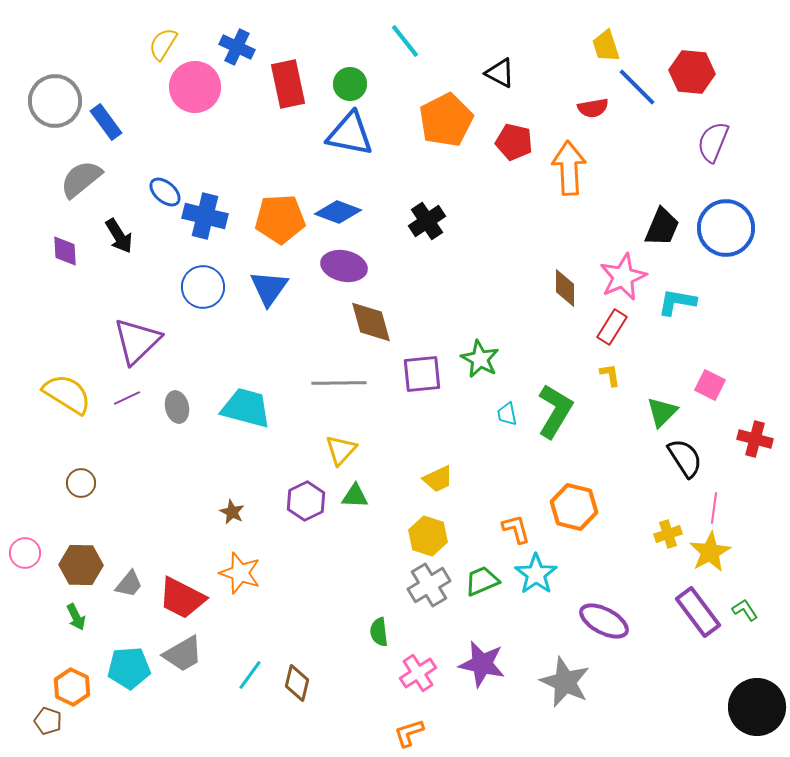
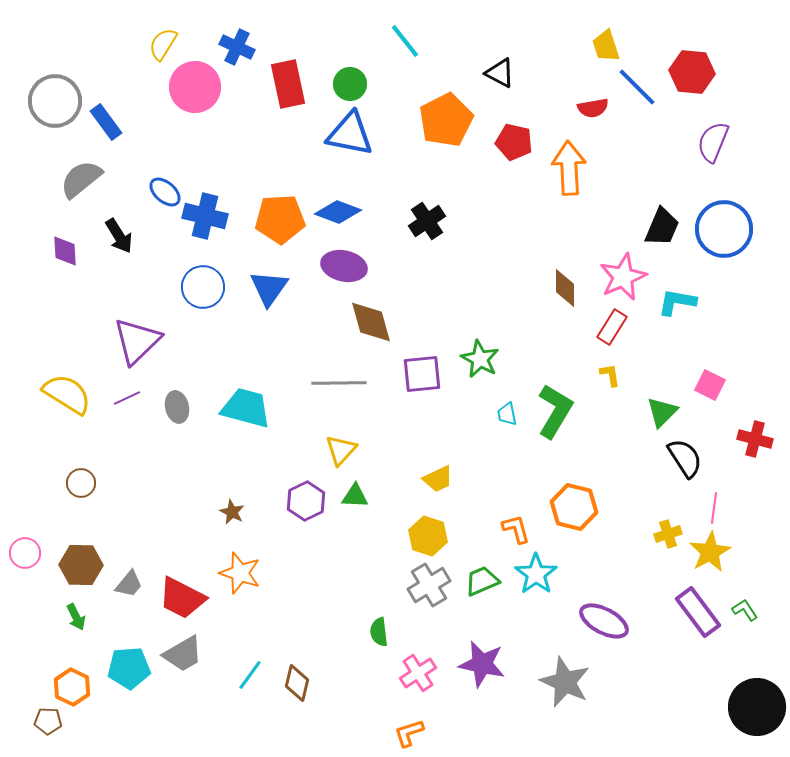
blue circle at (726, 228): moved 2 px left, 1 px down
brown pentagon at (48, 721): rotated 16 degrees counterclockwise
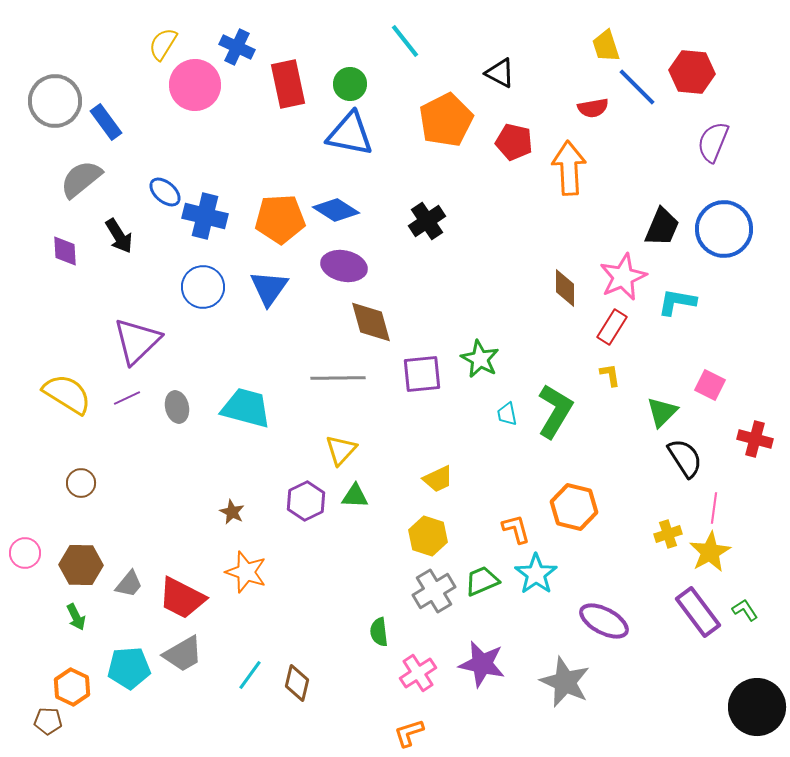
pink circle at (195, 87): moved 2 px up
blue diamond at (338, 212): moved 2 px left, 2 px up; rotated 12 degrees clockwise
gray line at (339, 383): moved 1 px left, 5 px up
orange star at (240, 573): moved 6 px right, 1 px up
gray cross at (429, 585): moved 5 px right, 6 px down
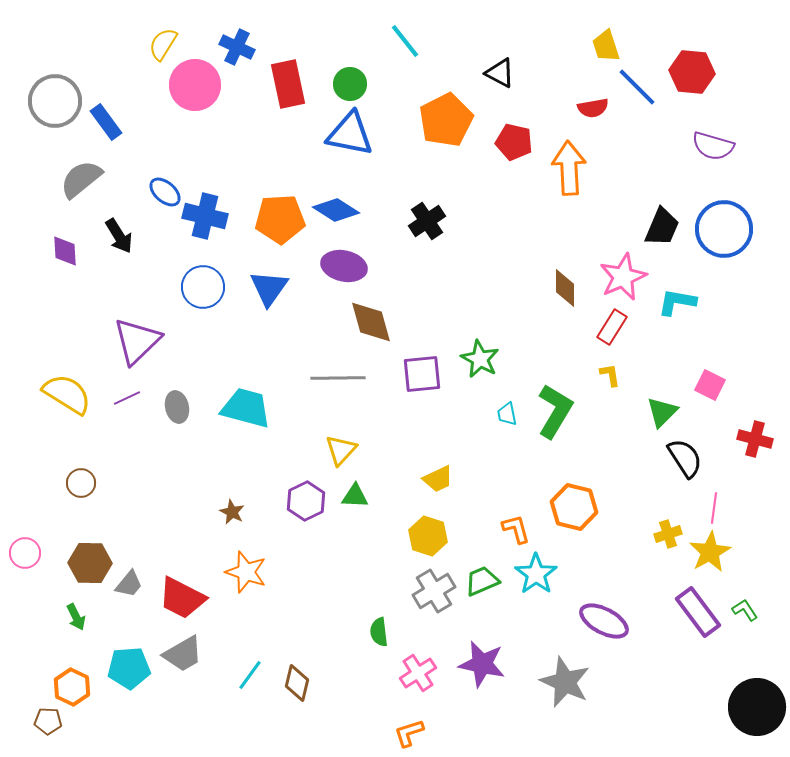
purple semicircle at (713, 142): moved 4 px down; rotated 96 degrees counterclockwise
brown hexagon at (81, 565): moved 9 px right, 2 px up
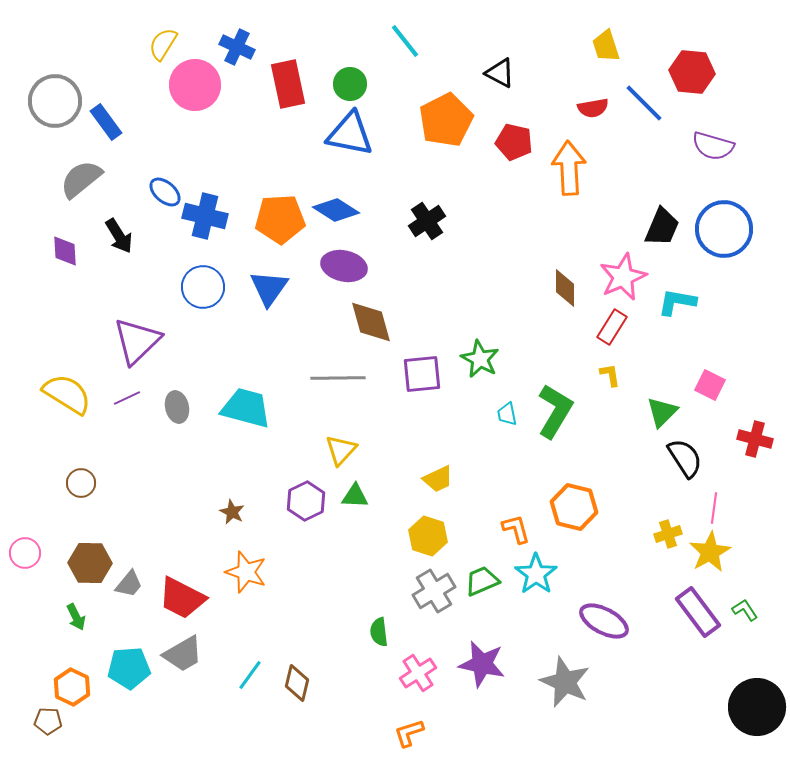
blue line at (637, 87): moved 7 px right, 16 px down
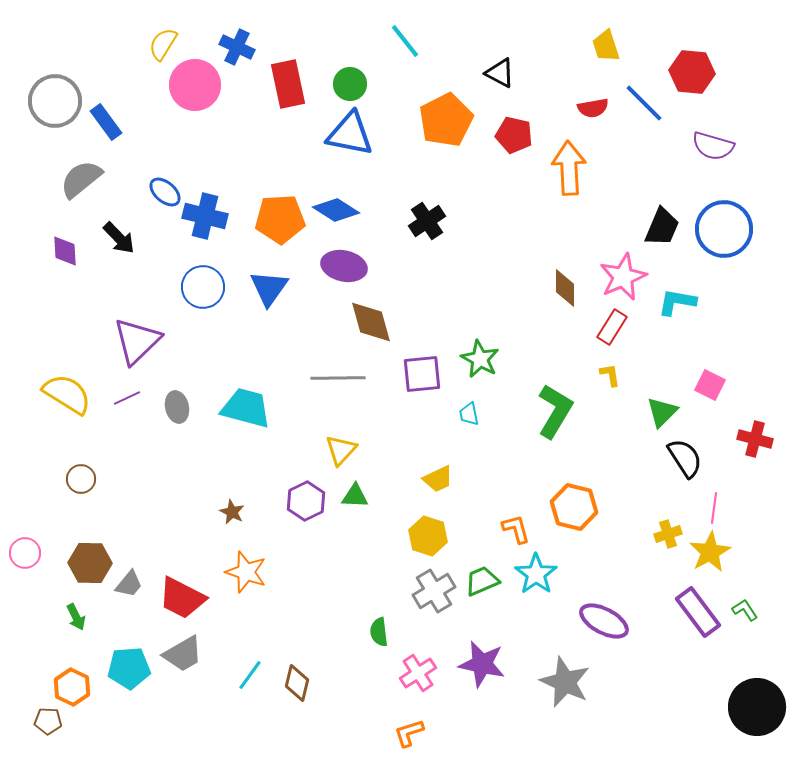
red pentagon at (514, 142): moved 7 px up
black arrow at (119, 236): moved 2 px down; rotated 12 degrees counterclockwise
cyan trapezoid at (507, 414): moved 38 px left
brown circle at (81, 483): moved 4 px up
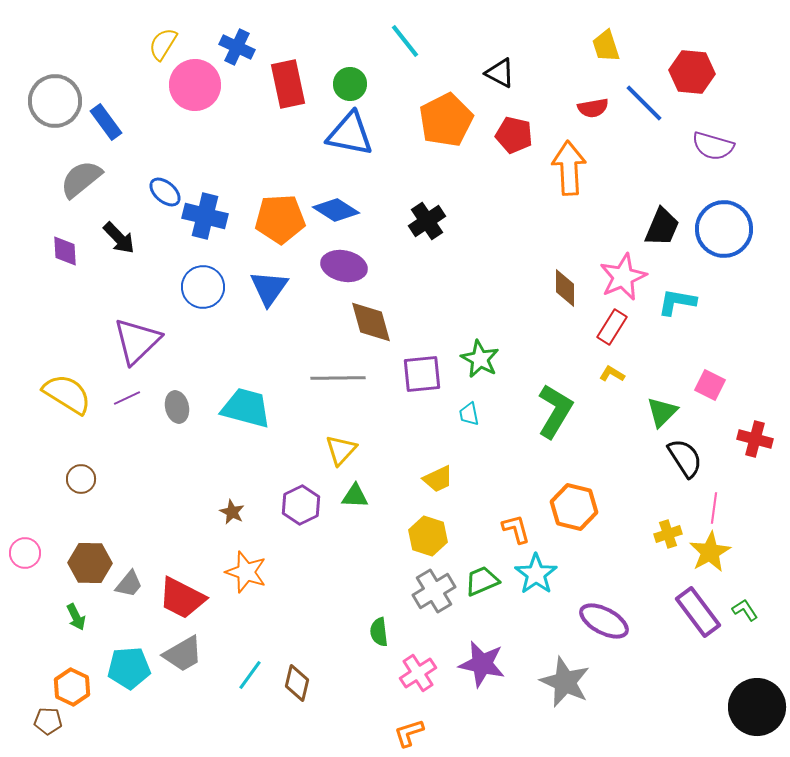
yellow L-shape at (610, 375): moved 2 px right, 1 px up; rotated 50 degrees counterclockwise
purple hexagon at (306, 501): moved 5 px left, 4 px down
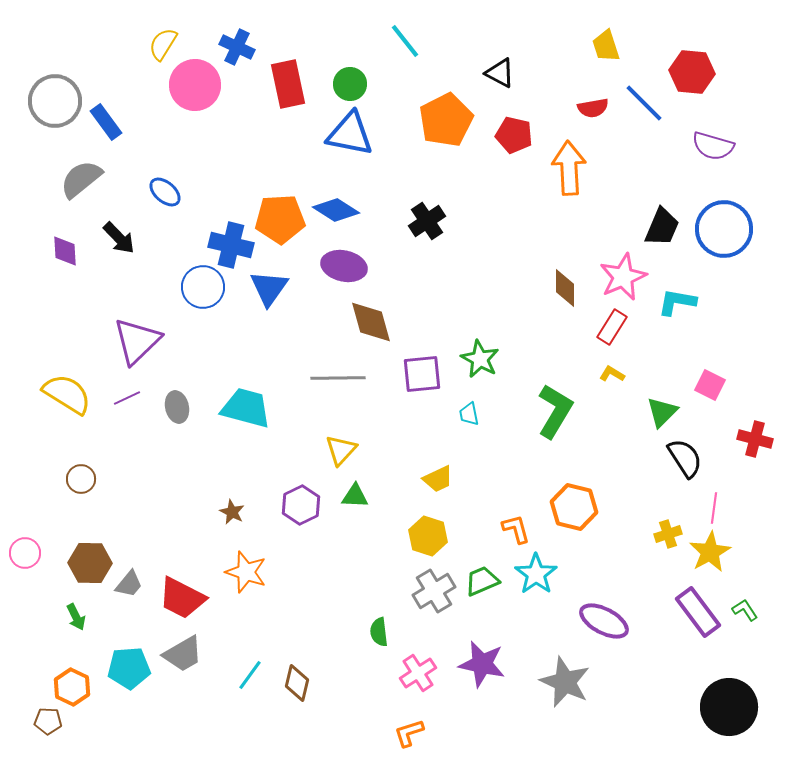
blue cross at (205, 216): moved 26 px right, 29 px down
black circle at (757, 707): moved 28 px left
